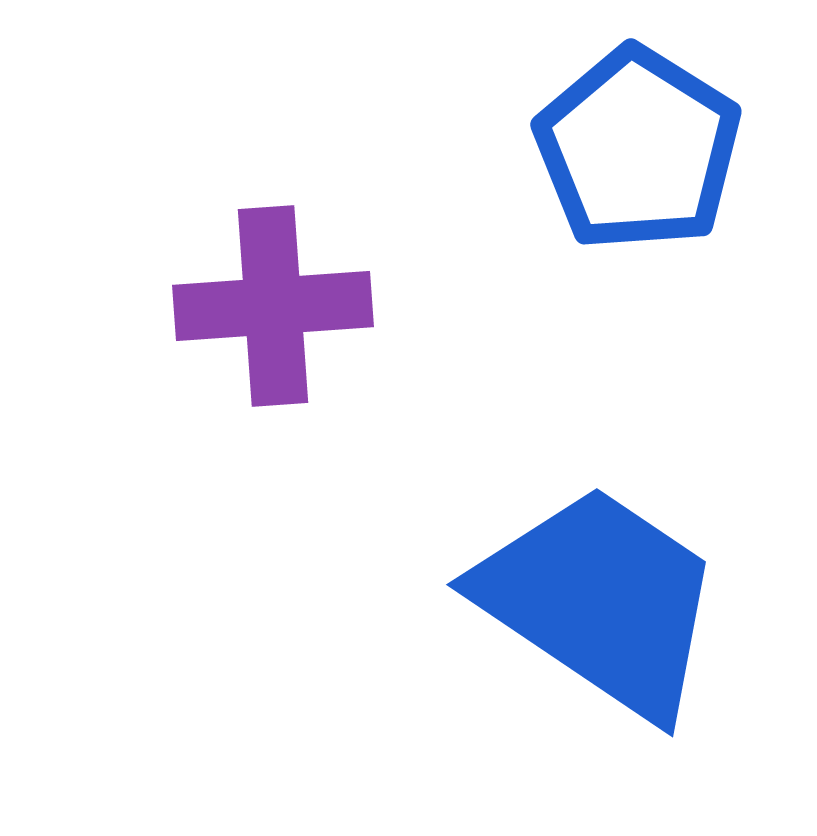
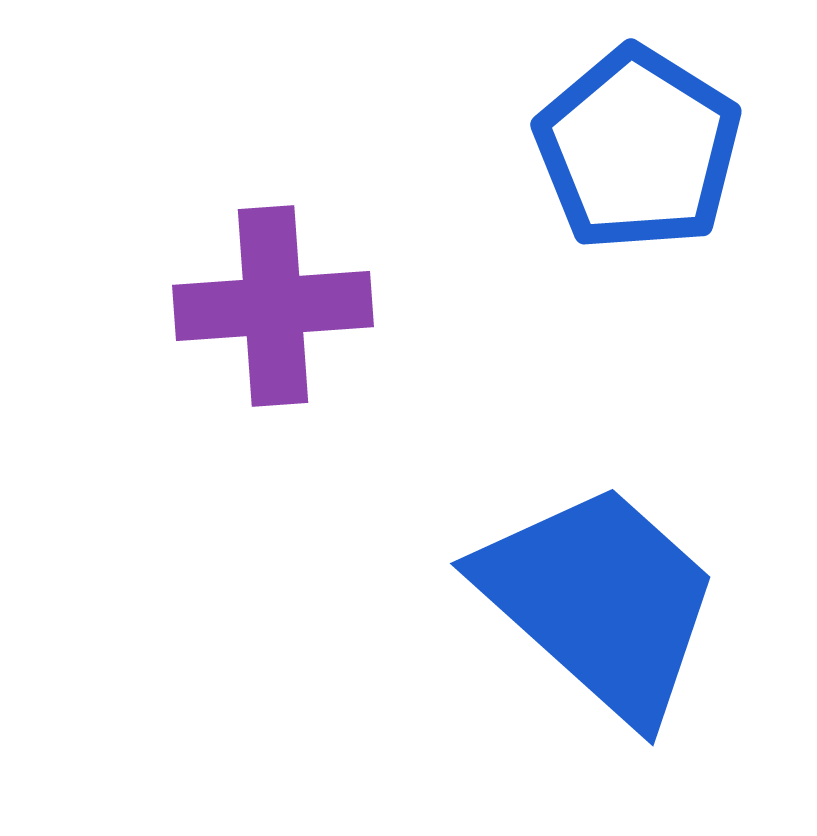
blue trapezoid: rotated 8 degrees clockwise
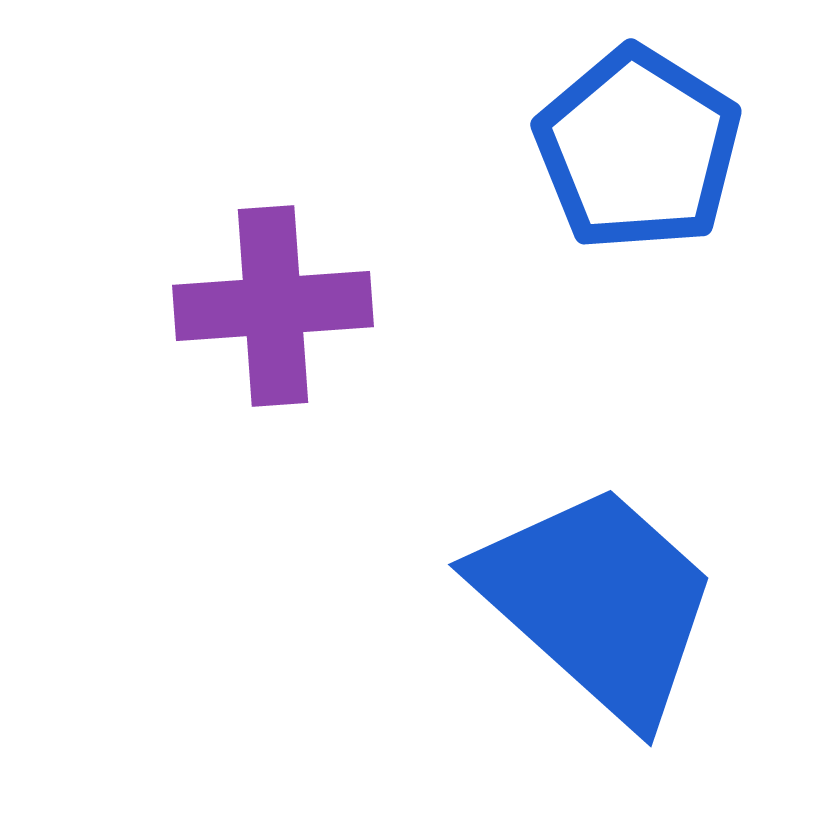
blue trapezoid: moved 2 px left, 1 px down
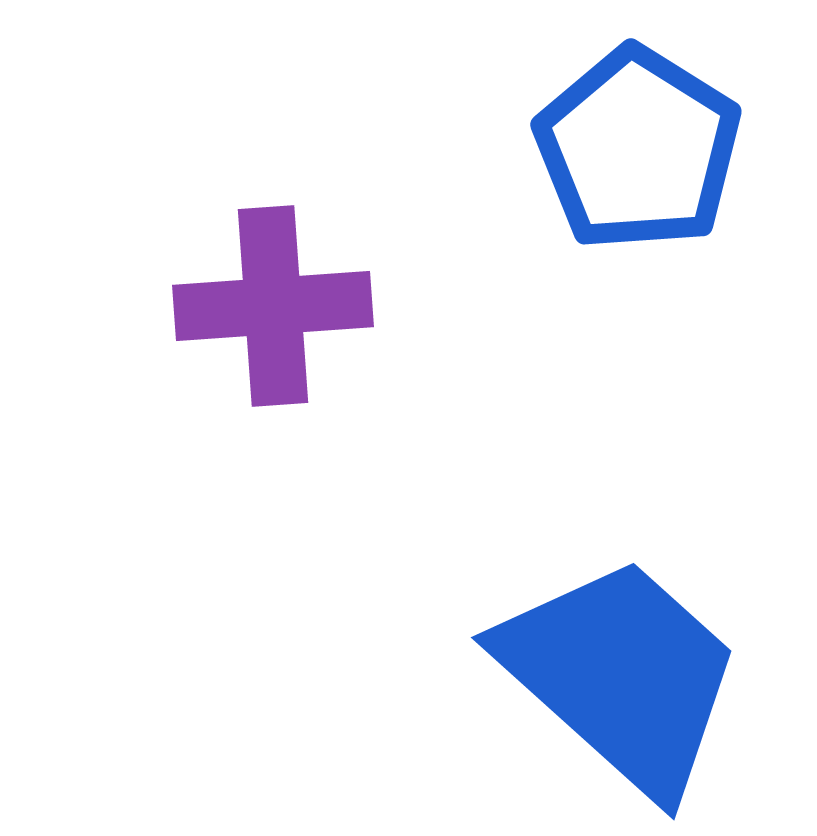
blue trapezoid: moved 23 px right, 73 px down
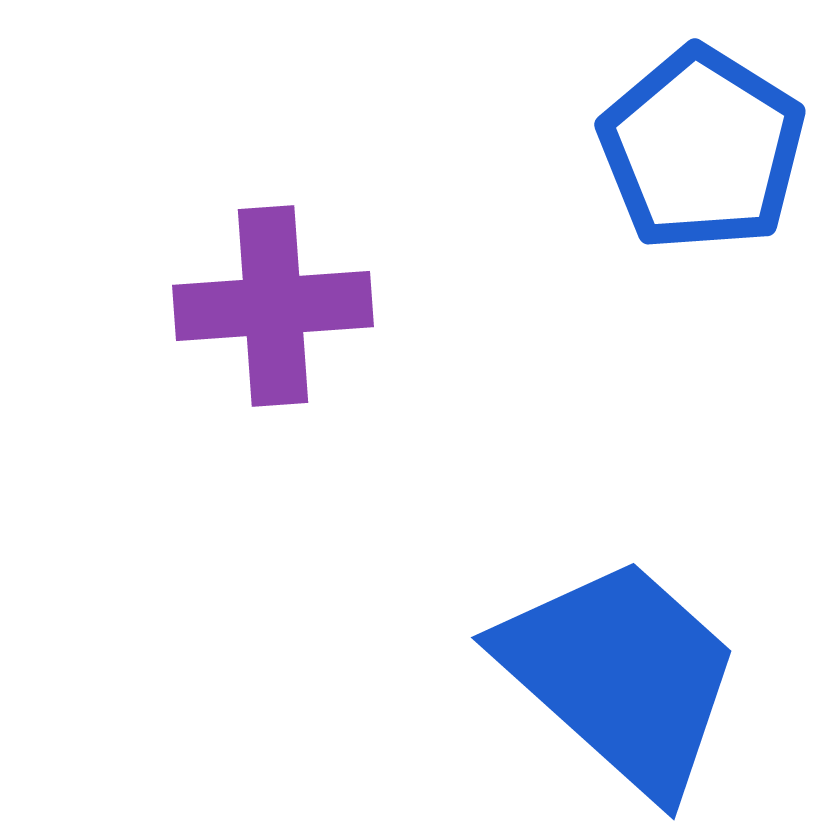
blue pentagon: moved 64 px right
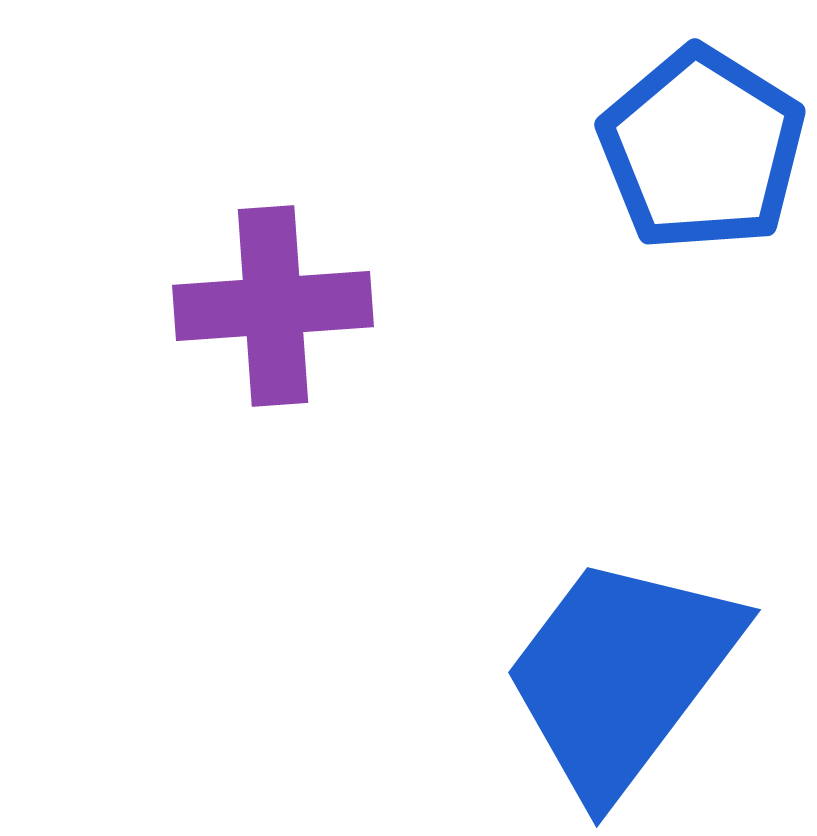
blue trapezoid: rotated 95 degrees counterclockwise
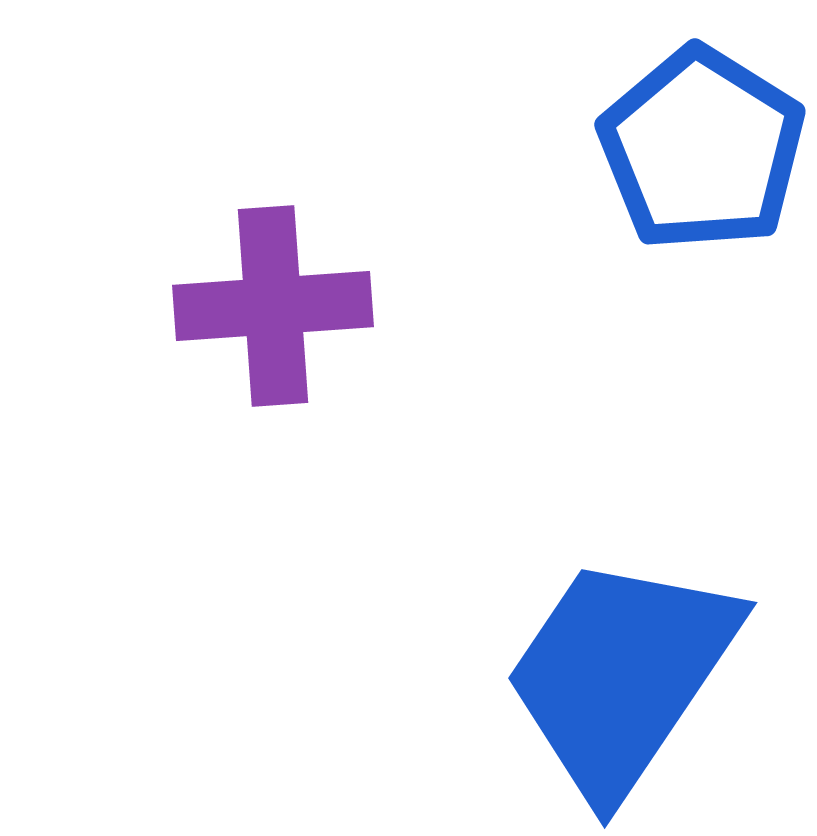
blue trapezoid: rotated 3 degrees counterclockwise
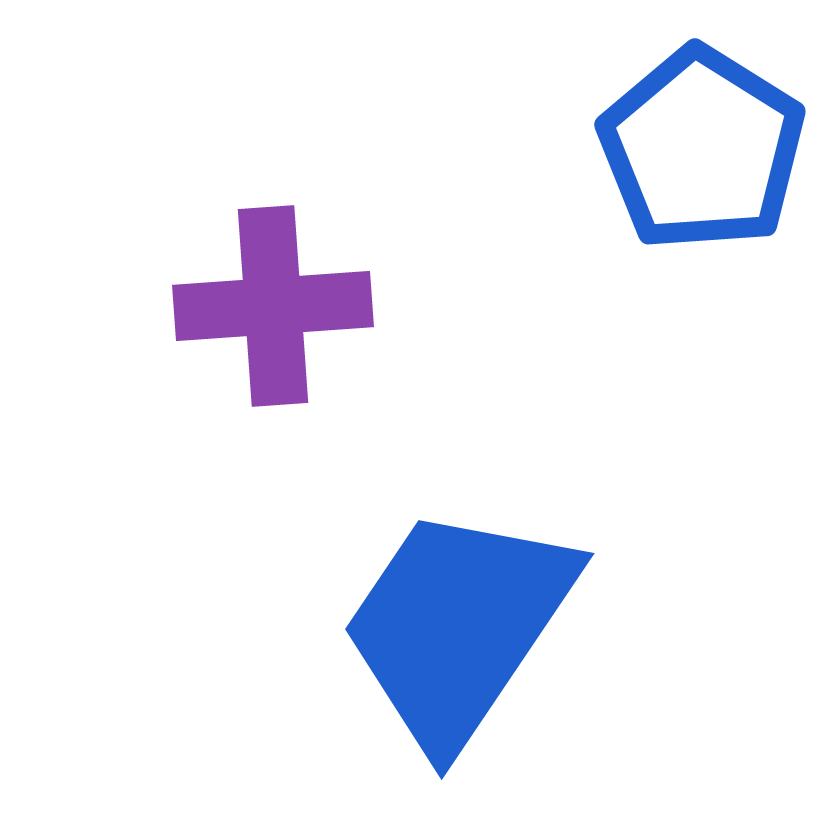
blue trapezoid: moved 163 px left, 49 px up
